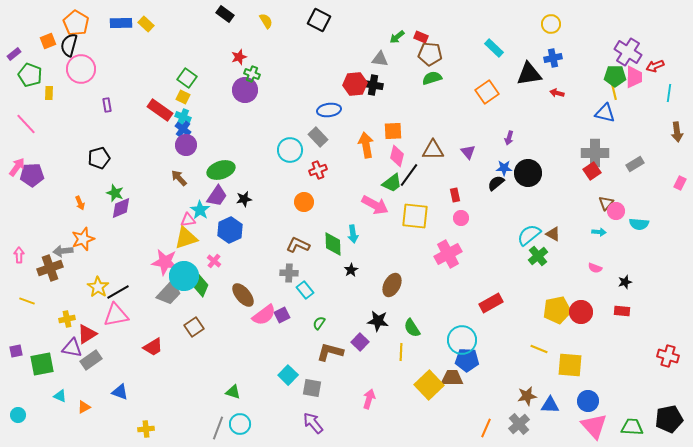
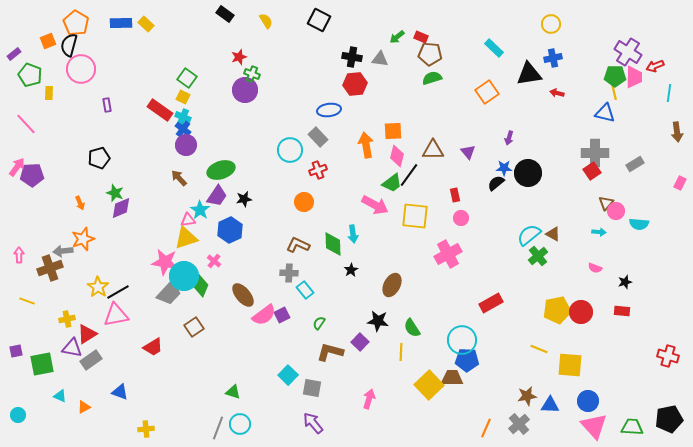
black cross at (373, 85): moved 21 px left, 28 px up
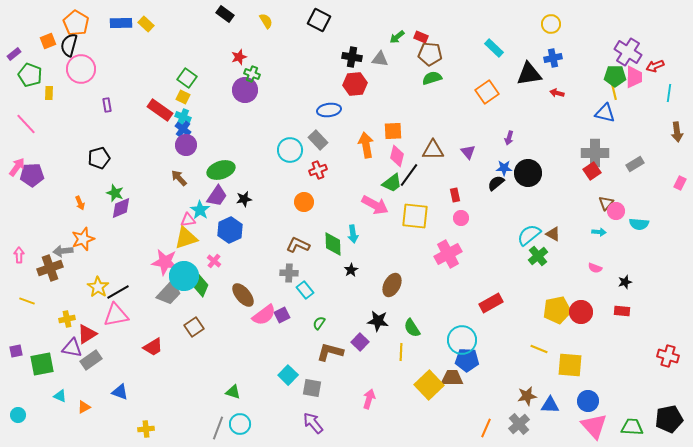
gray rectangle at (318, 137): moved 3 px down
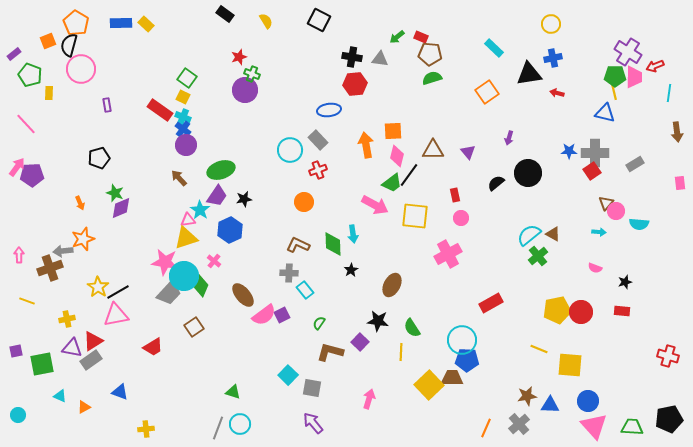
blue star at (504, 168): moved 65 px right, 17 px up
pink rectangle at (680, 183): rotated 32 degrees counterclockwise
red triangle at (87, 334): moved 6 px right, 7 px down
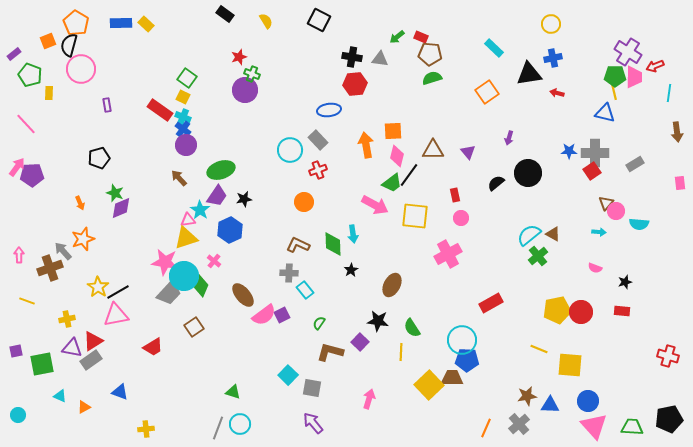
gray arrow at (63, 251): rotated 54 degrees clockwise
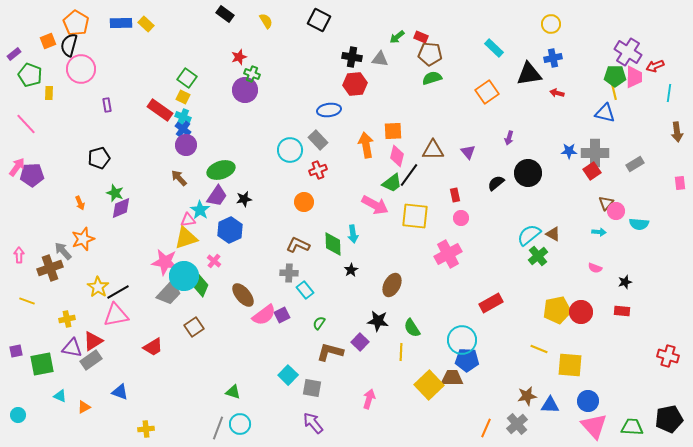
gray cross at (519, 424): moved 2 px left
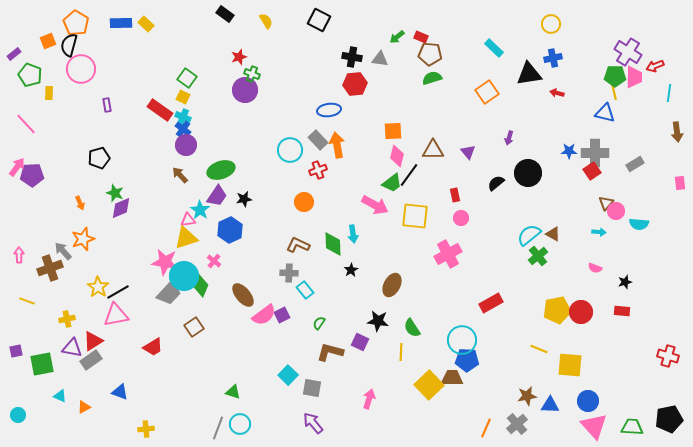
orange arrow at (366, 145): moved 29 px left
brown arrow at (179, 178): moved 1 px right, 3 px up
purple square at (360, 342): rotated 18 degrees counterclockwise
